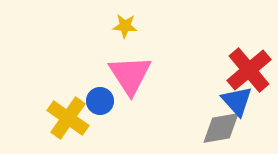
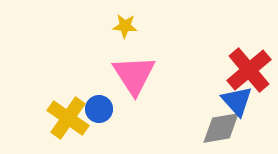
pink triangle: moved 4 px right
blue circle: moved 1 px left, 8 px down
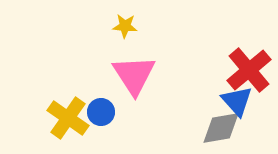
blue circle: moved 2 px right, 3 px down
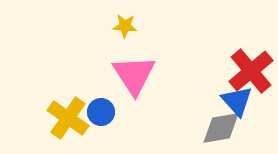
red cross: moved 2 px right, 1 px down
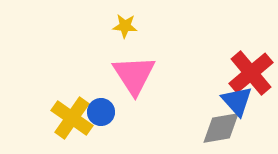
red cross: moved 2 px down
yellow cross: moved 4 px right
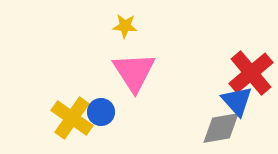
pink triangle: moved 3 px up
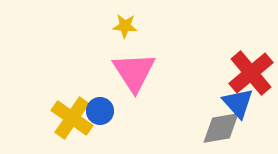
blue triangle: moved 1 px right, 2 px down
blue circle: moved 1 px left, 1 px up
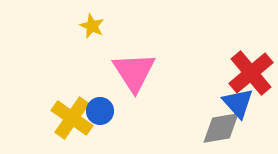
yellow star: moved 33 px left; rotated 20 degrees clockwise
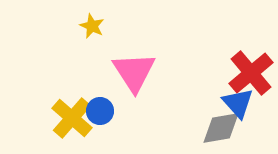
yellow cross: rotated 6 degrees clockwise
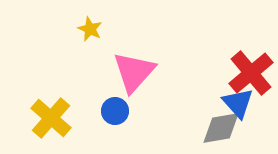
yellow star: moved 2 px left, 3 px down
pink triangle: rotated 15 degrees clockwise
blue circle: moved 15 px right
yellow cross: moved 21 px left
